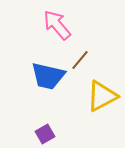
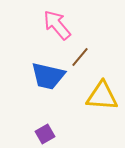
brown line: moved 3 px up
yellow triangle: rotated 32 degrees clockwise
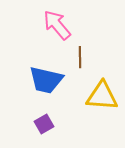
brown line: rotated 40 degrees counterclockwise
blue trapezoid: moved 2 px left, 4 px down
purple square: moved 1 px left, 10 px up
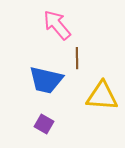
brown line: moved 3 px left, 1 px down
purple square: rotated 30 degrees counterclockwise
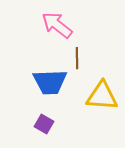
pink arrow: rotated 12 degrees counterclockwise
blue trapezoid: moved 4 px right, 2 px down; rotated 15 degrees counterclockwise
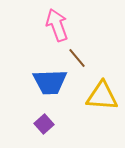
pink arrow: rotated 32 degrees clockwise
brown line: rotated 40 degrees counterclockwise
purple square: rotated 18 degrees clockwise
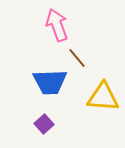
yellow triangle: moved 1 px right, 1 px down
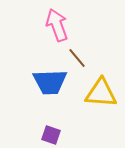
yellow triangle: moved 2 px left, 4 px up
purple square: moved 7 px right, 11 px down; rotated 30 degrees counterclockwise
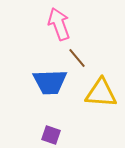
pink arrow: moved 2 px right, 1 px up
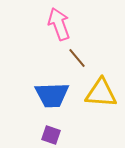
blue trapezoid: moved 2 px right, 13 px down
